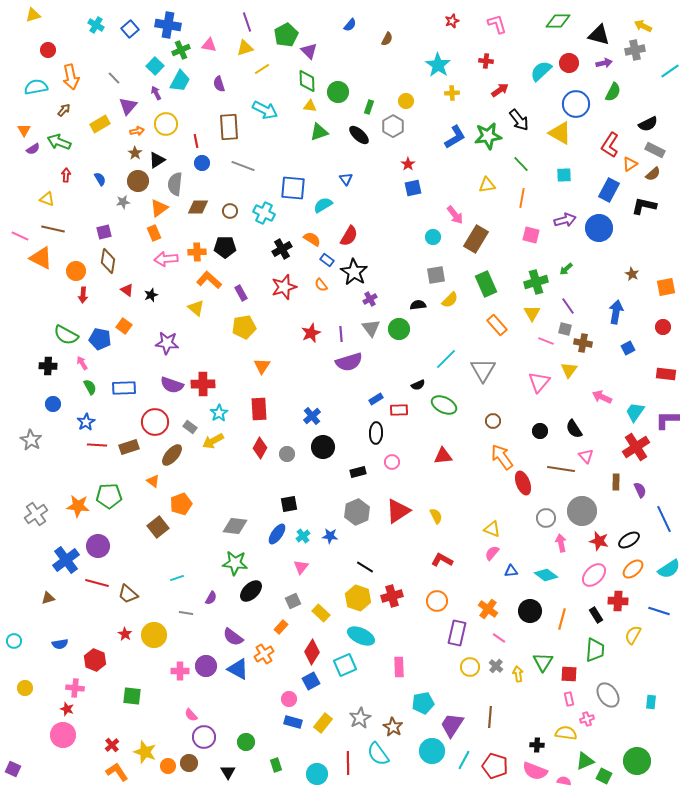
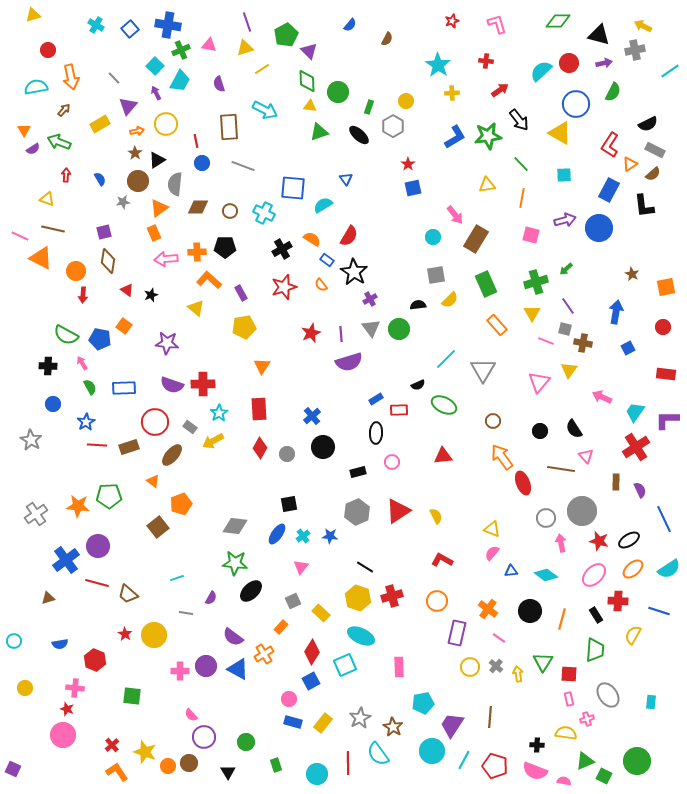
black L-shape at (644, 206): rotated 110 degrees counterclockwise
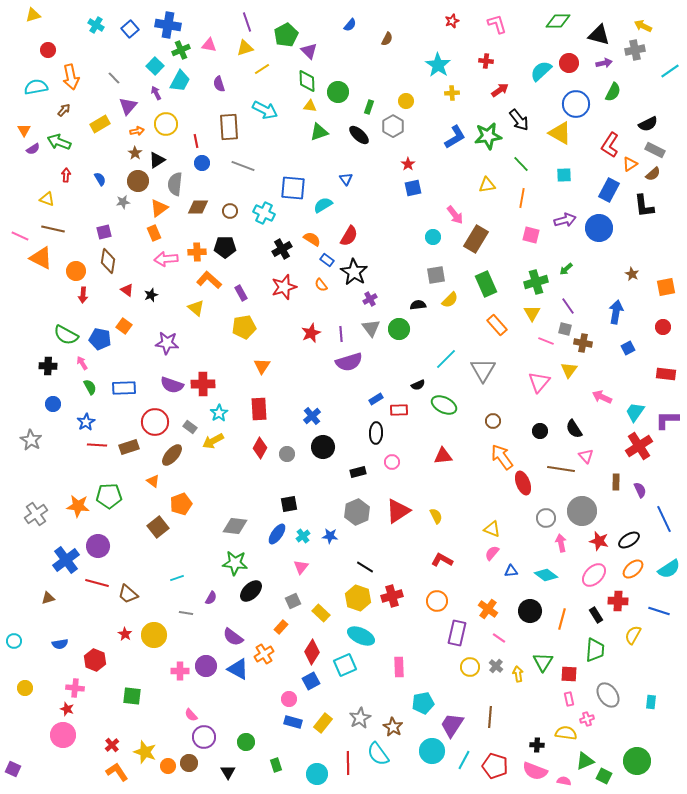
red cross at (636, 447): moved 3 px right, 1 px up
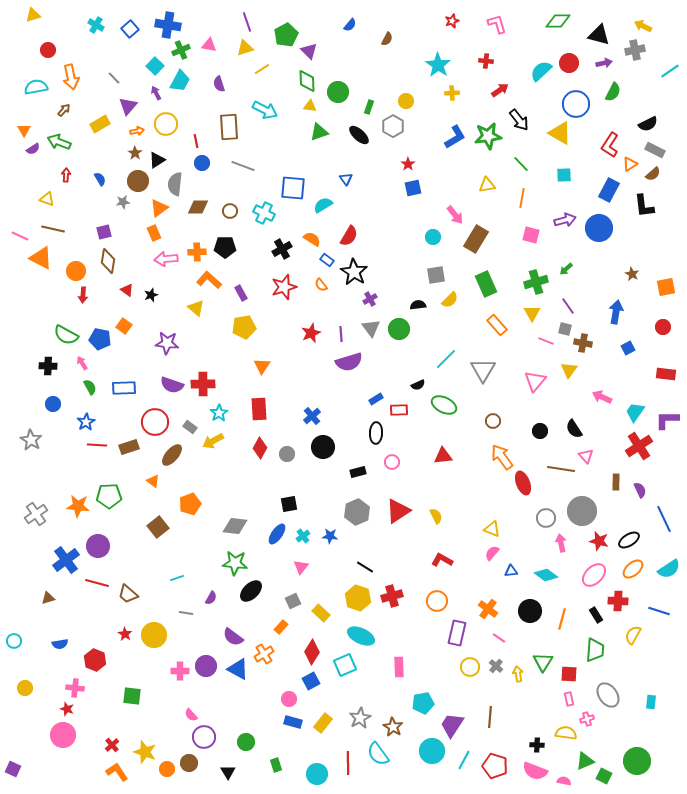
pink triangle at (539, 382): moved 4 px left, 1 px up
orange pentagon at (181, 504): moved 9 px right
orange circle at (168, 766): moved 1 px left, 3 px down
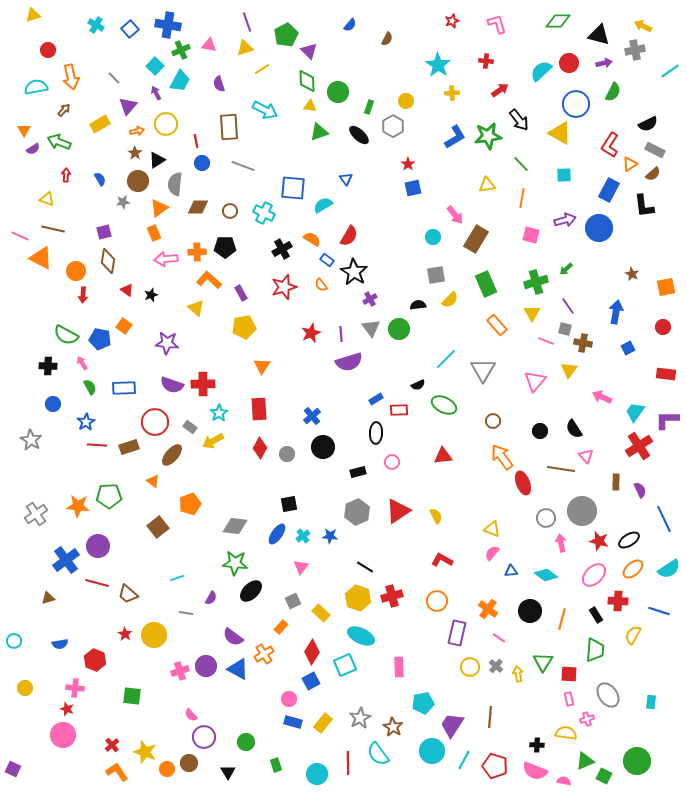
pink cross at (180, 671): rotated 18 degrees counterclockwise
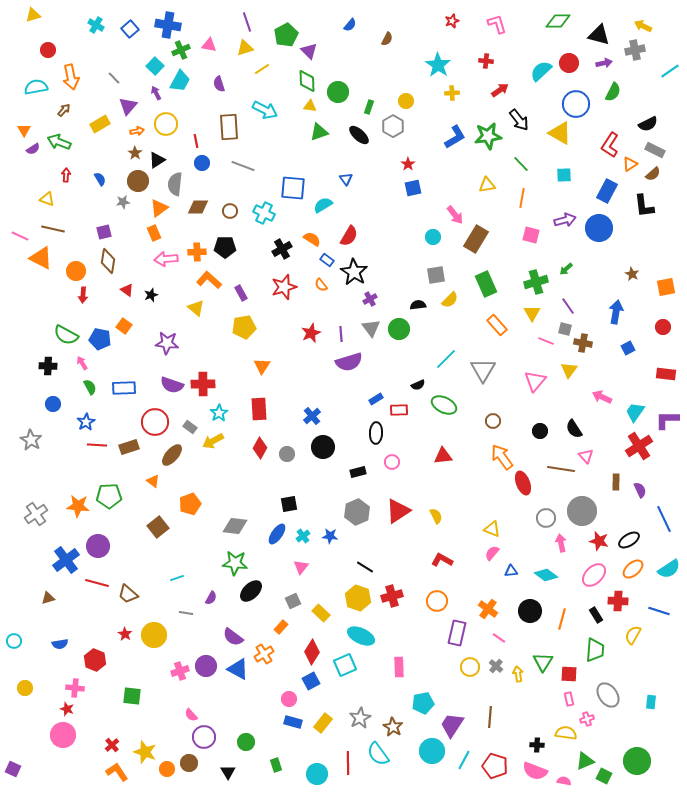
blue rectangle at (609, 190): moved 2 px left, 1 px down
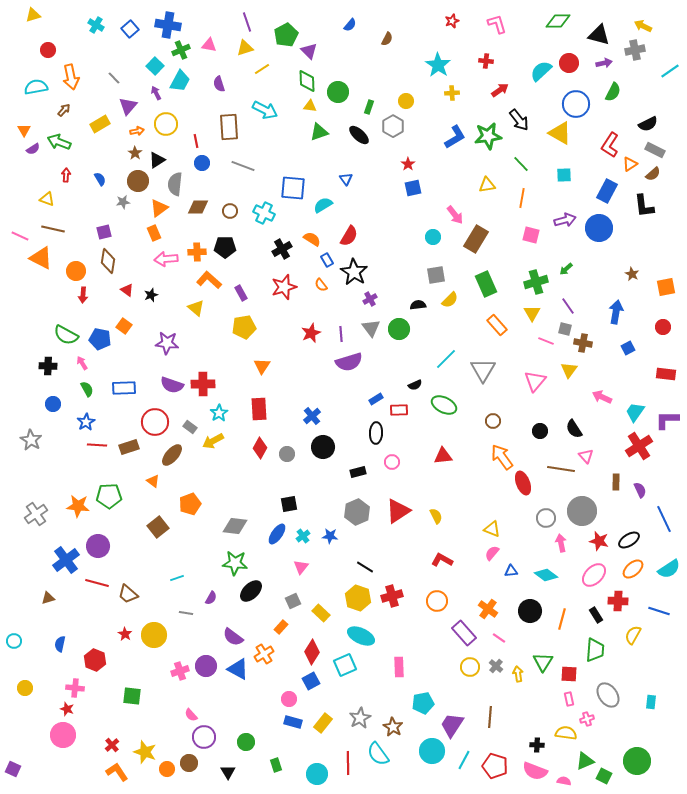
blue rectangle at (327, 260): rotated 24 degrees clockwise
black semicircle at (418, 385): moved 3 px left
green semicircle at (90, 387): moved 3 px left, 2 px down
purple rectangle at (457, 633): moved 7 px right; rotated 55 degrees counterclockwise
blue semicircle at (60, 644): rotated 112 degrees clockwise
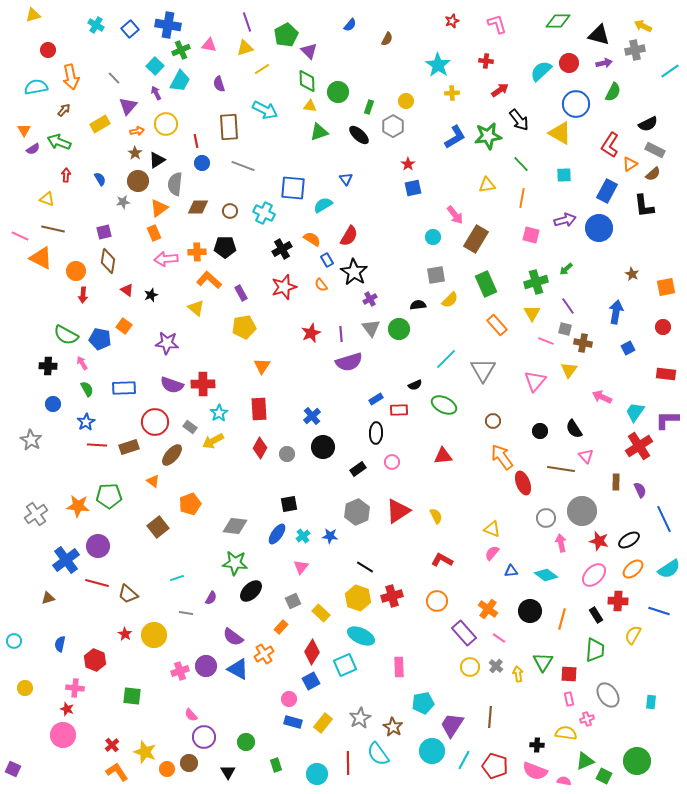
black rectangle at (358, 472): moved 3 px up; rotated 21 degrees counterclockwise
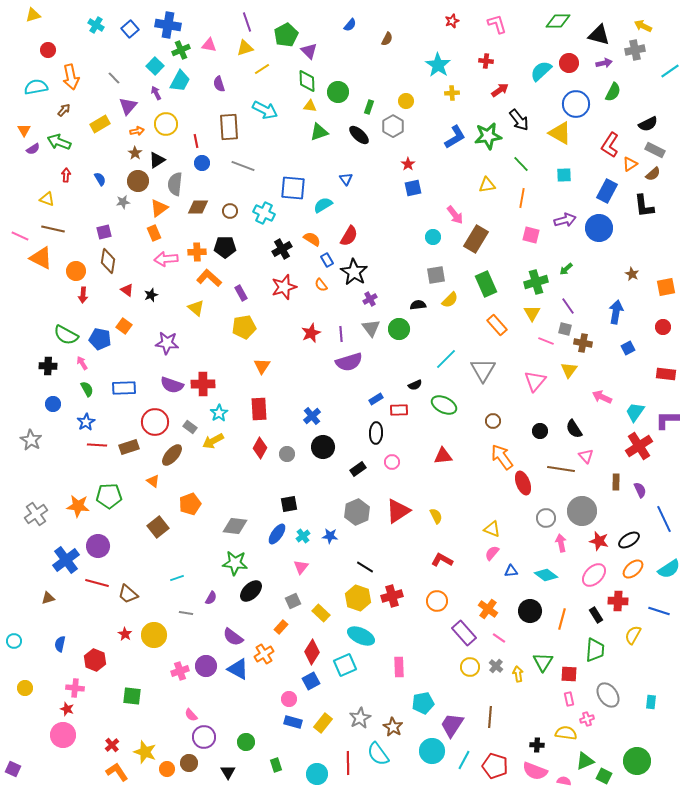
orange L-shape at (209, 280): moved 2 px up
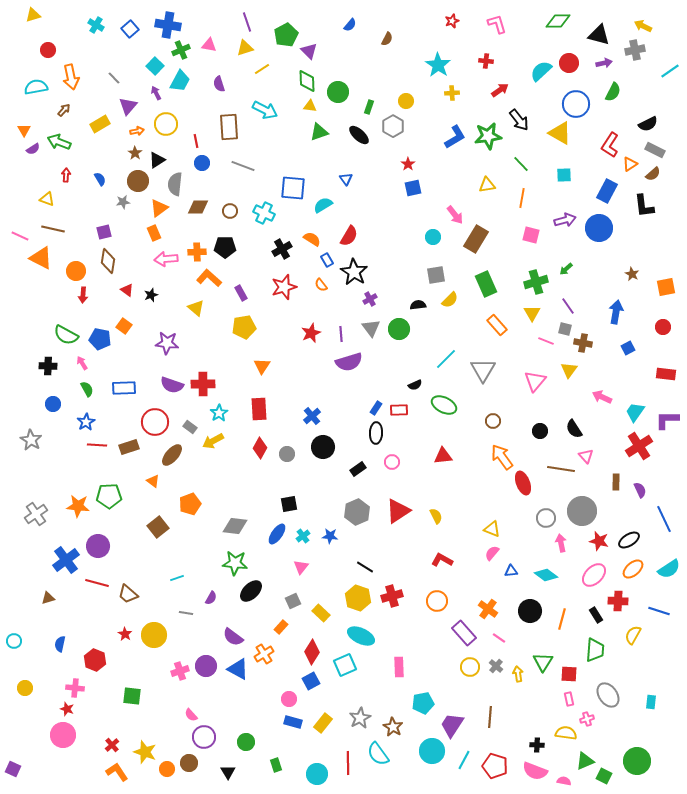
blue rectangle at (376, 399): moved 9 px down; rotated 24 degrees counterclockwise
